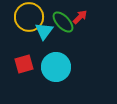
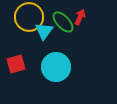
red arrow: rotated 21 degrees counterclockwise
red square: moved 8 px left
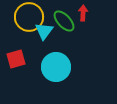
red arrow: moved 3 px right, 4 px up; rotated 21 degrees counterclockwise
green ellipse: moved 1 px right, 1 px up
red square: moved 5 px up
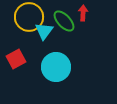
red square: rotated 12 degrees counterclockwise
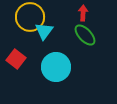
yellow circle: moved 1 px right
green ellipse: moved 21 px right, 14 px down
red square: rotated 24 degrees counterclockwise
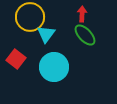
red arrow: moved 1 px left, 1 px down
cyan triangle: moved 2 px right, 3 px down
cyan circle: moved 2 px left
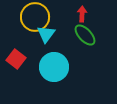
yellow circle: moved 5 px right
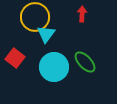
green ellipse: moved 27 px down
red square: moved 1 px left, 1 px up
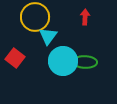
red arrow: moved 3 px right, 3 px down
cyan triangle: moved 2 px right, 2 px down
green ellipse: rotated 45 degrees counterclockwise
cyan circle: moved 9 px right, 6 px up
